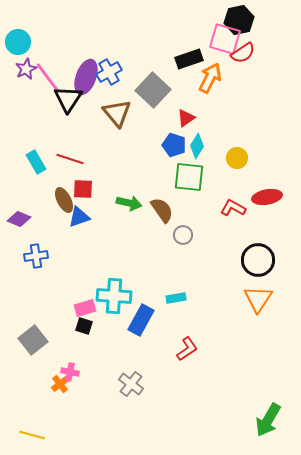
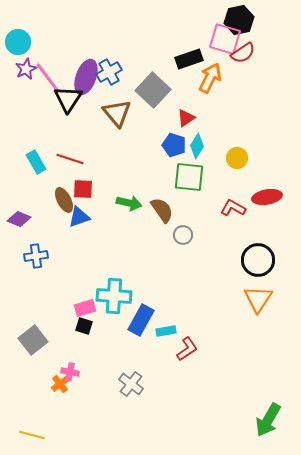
cyan rectangle at (176, 298): moved 10 px left, 33 px down
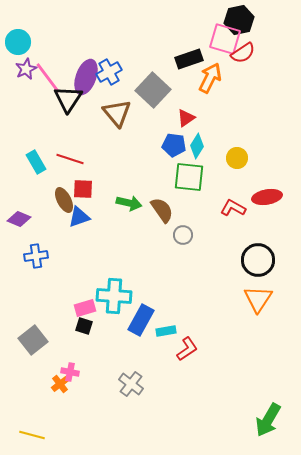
blue pentagon at (174, 145): rotated 10 degrees counterclockwise
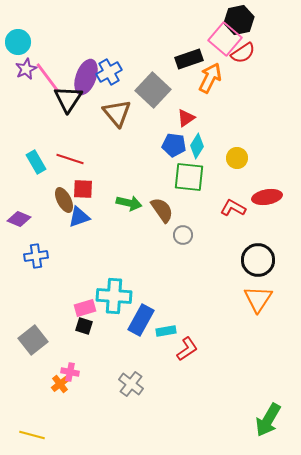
pink square at (225, 39): rotated 24 degrees clockwise
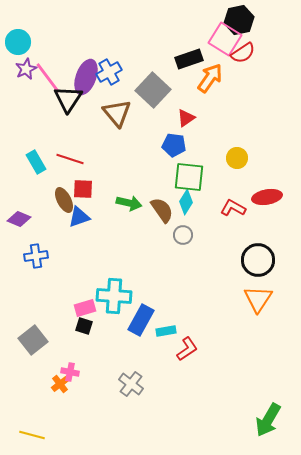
pink square at (225, 39): rotated 8 degrees counterclockwise
orange arrow at (210, 78): rotated 8 degrees clockwise
cyan diamond at (197, 146): moved 11 px left, 56 px down
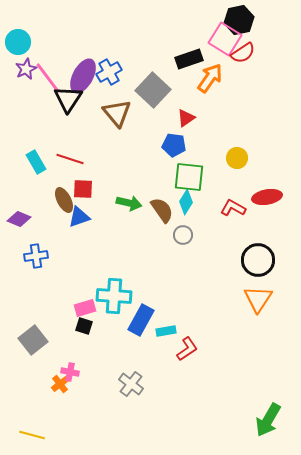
purple ellipse at (86, 77): moved 3 px left, 1 px up; rotated 8 degrees clockwise
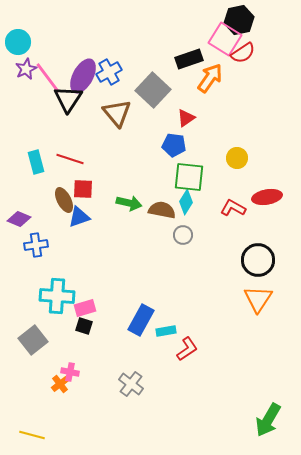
cyan rectangle at (36, 162): rotated 15 degrees clockwise
brown semicircle at (162, 210): rotated 44 degrees counterclockwise
blue cross at (36, 256): moved 11 px up
cyan cross at (114, 296): moved 57 px left
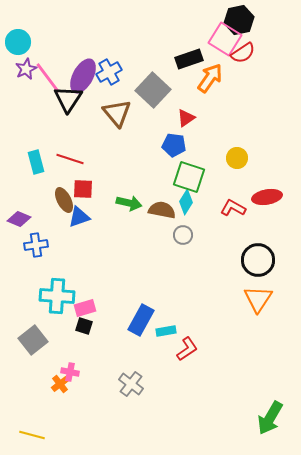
green square at (189, 177): rotated 12 degrees clockwise
green arrow at (268, 420): moved 2 px right, 2 px up
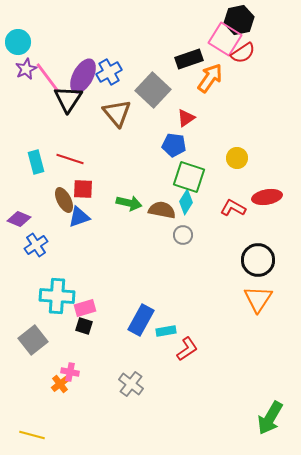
blue cross at (36, 245): rotated 25 degrees counterclockwise
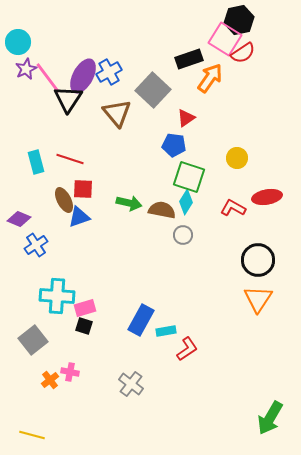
orange cross at (60, 384): moved 10 px left, 4 px up
